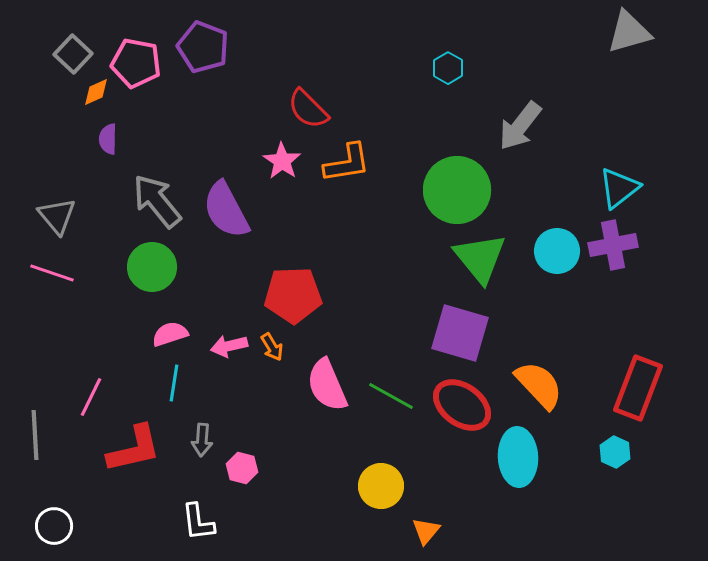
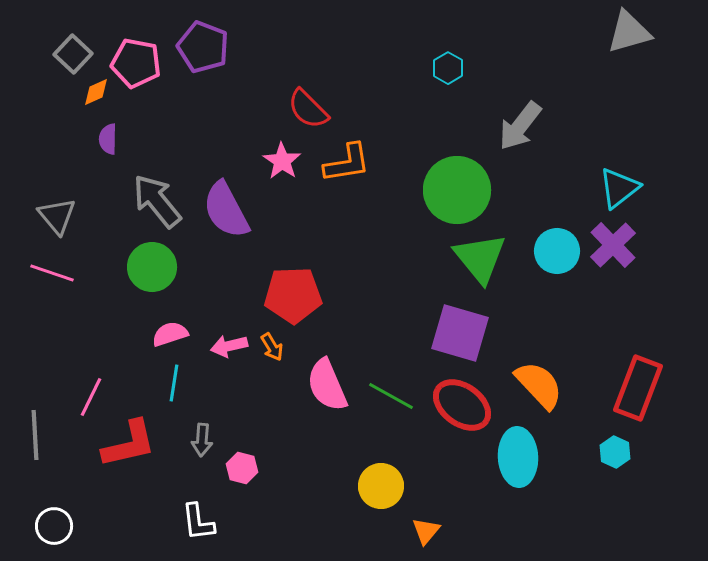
purple cross at (613, 245): rotated 33 degrees counterclockwise
red L-shape at (134, 449): moved 5 px left, 5 px up
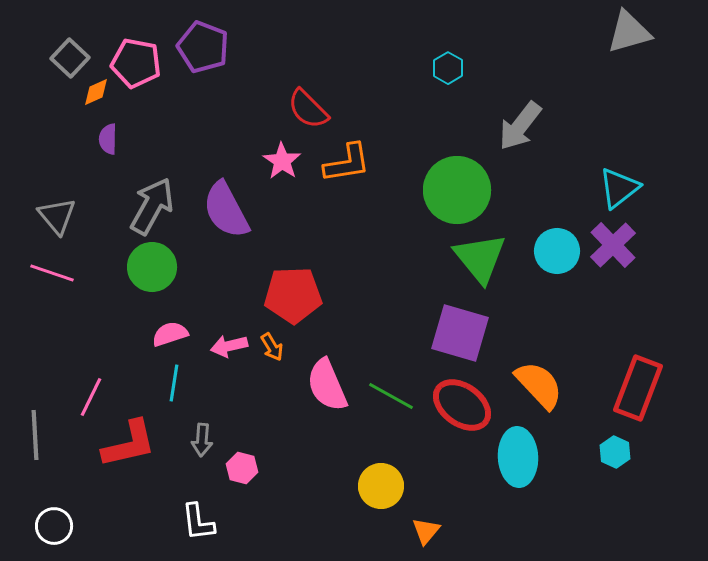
gray square at (73, 54): moved 3 px left, 4 px down
gray arrow at (157, 201): moved 5 px left, 5 px down; rotated 68 degrees clockwise
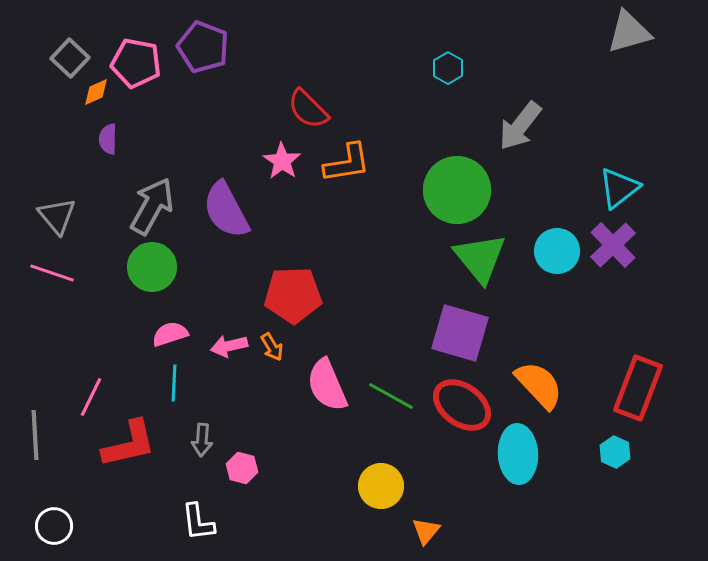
cyan line at (174, 383): rotated 6 degrees counterclockwise
cyan ellipse at (518, 457): moved 3 px up
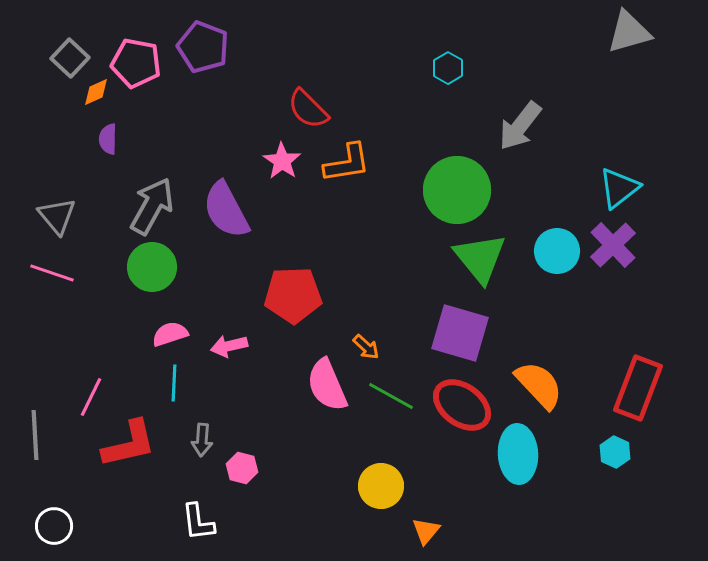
orange arrow at (272, 347): moved 94 px right; rotated 16 degrees counterclockwise
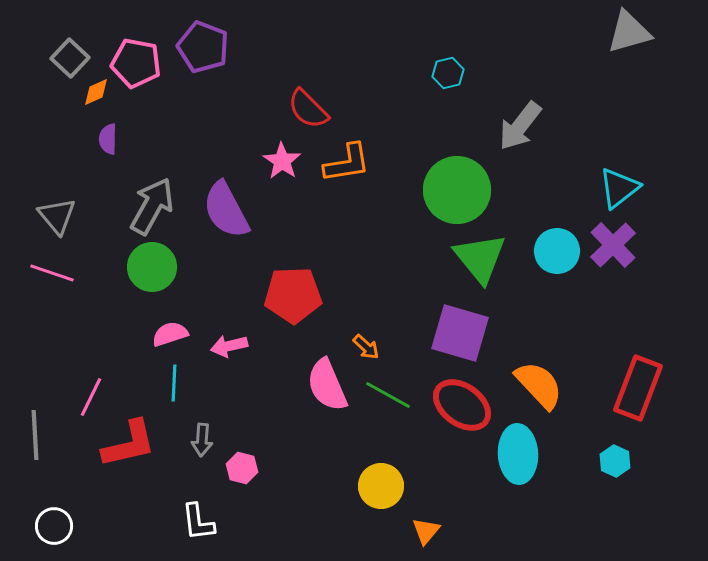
cyan hexagon at (448, 68): moved 5 px down; rotated 16 degrees clockwise
green line at (391, 396): moved 3 px left, 1 px up
cyan hexagon at (615, 452): moved 9 px down
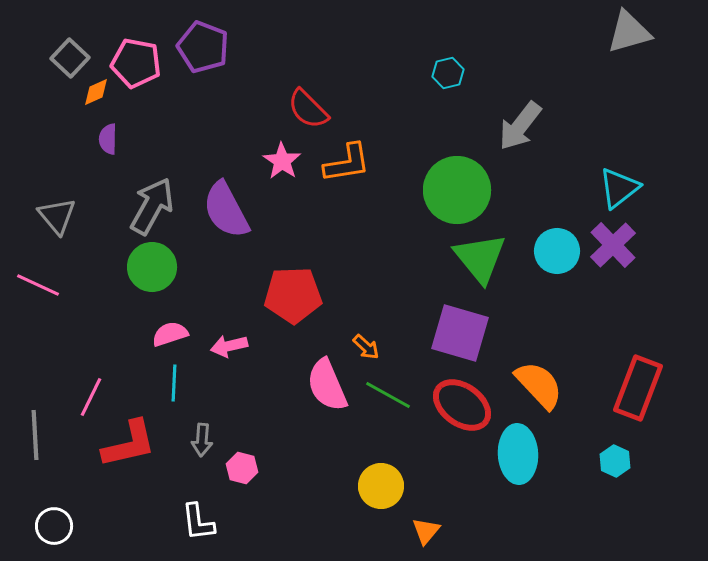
pink line at (52, 273): moved 14 px left, 12 px down; rotated 6 degrees clockwise
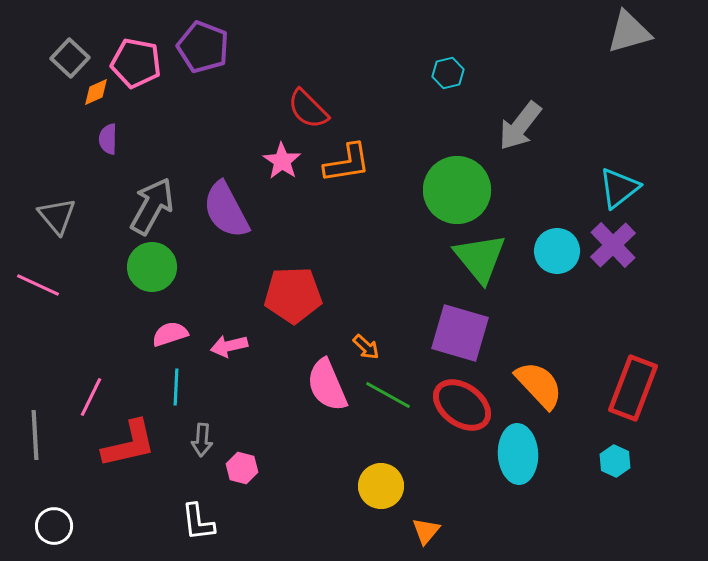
cyan line at (174, 383): moved 2 px right, 4 px down
red rectangle at (638, 388): moved 5 px left
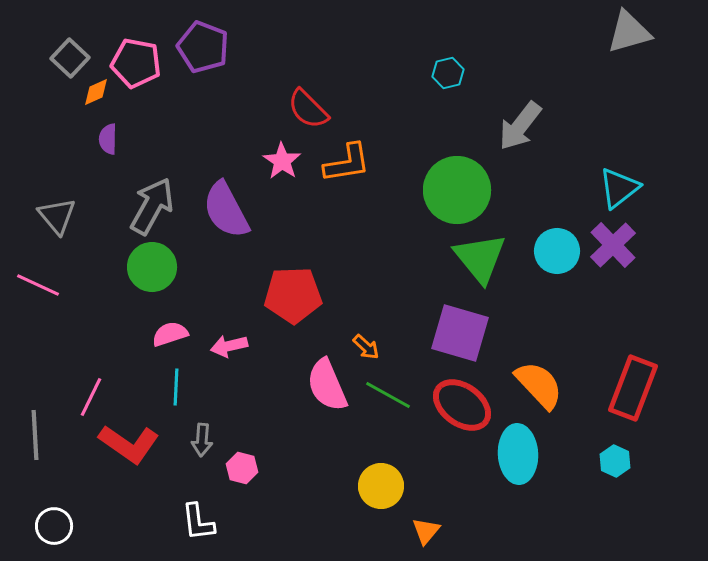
red L-shape at (129, 444): rotated 48 degrees clockwise
